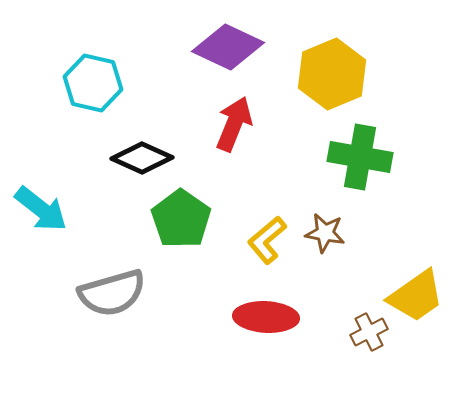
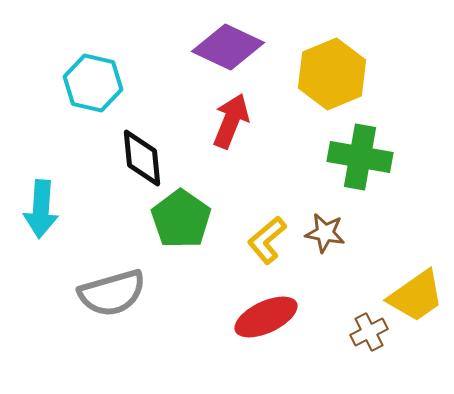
red arrow: moved 3 px left, 3 px up
black diamond: rotated 60 degrees clockwise
cyan arrow: rotated 56 degrees clockwise
red ellipse: rotated 28 degrees counterclockwise
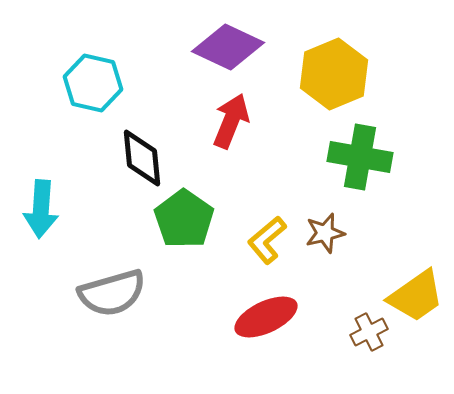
yellow hexagon: moved 2 px right
green pentagon: moved 3 px right
brown star: rotated 24 degrees counterclockwise
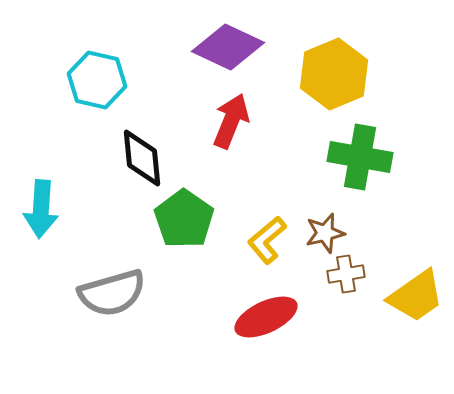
cyan hexagon: moved 4 px right, 3 px up
brown cross: moved 23 px left, 58 px up; rotated 18 degrees clockwise
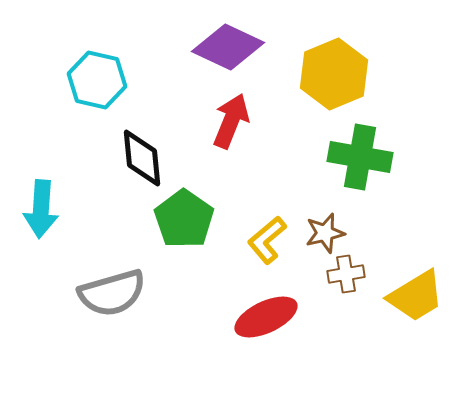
yellow trapezoid: rotated 4 degrees clockwise
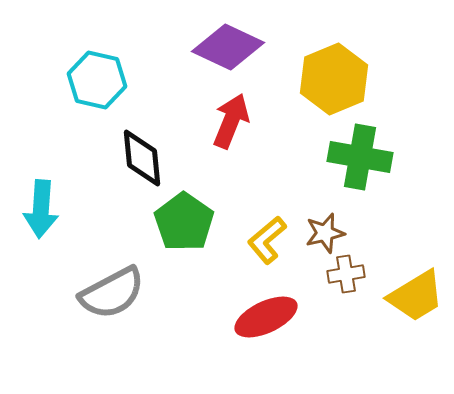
yellow hexagon: moved 5 px down
green pentagon: moved 3 px down
gray semicircle: rotated 12 degrees counterclockwise
